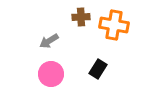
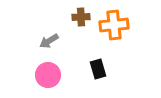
orange cross: rotated 16 degrees counterclockwise
black rectangle: rotated 48 degrees counterclockwise
pink circle: moved 3 px left, 1 px down
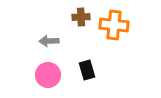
orange cross: rotated 12 degrees clockwise
gray arrow: rotated 30 degrees clockwise
black rectangle: moved 11 px left, 1 px down
